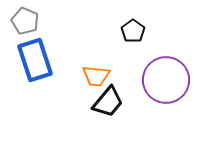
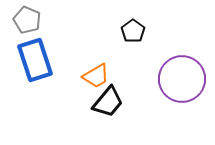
gray pentagon: moved 2 px right, 1 px up
orange trapezoid: rotated 36 degrees counterclockwise
purple circle: moved 16 px right, 1 px up
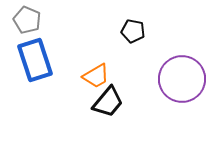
black pentagon: rotated 25 degrees counterclockwise
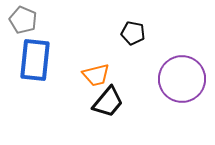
gray pentagon: moved 4 px left
black pentagon: moved 2 px down
blue rectangle: rotated 24 degrees clockwise
orange trapezoid: moved 1 px up; rotated 16 degrees clockwise
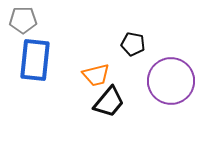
gray pentagon: rotated 24 degrees counterclockwise
black pentagon: moved 11 px down
purple circle: moved 11 px left, 2 px down
black trapezoid: moved 1 px right
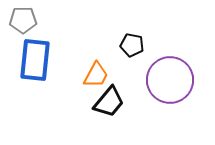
black pentagon: moved 1 px left, 1 px down
orange trapezoid: rotated 48 degrees counterclockwise
purple circle: moved 1 px left, 1 px up
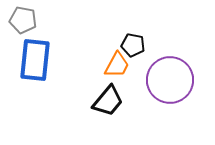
gray pentagon: rotated 12 degrees clockwise
black pentagon: moved 1 px right
orange trapezoid: moved 21 px right, 10 px up
black trapezoid: moved 1 px left, 1 px up
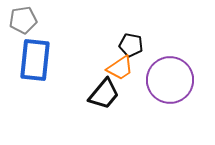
gray pentagon: rotated 20 degrees counterclockwise
black pentagon: moved 2 px left
orange trapezoid: moved 3 px right, 3 px down; rotated 28 degrees clockwise
black trapezoid: moved 4 px left, 7 px up
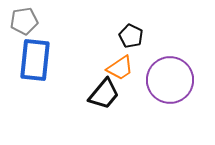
gray pentagon: moved 1 px right, 1 px down
black pentagon: moved 9 px up; rotated 15 degrees clockwise
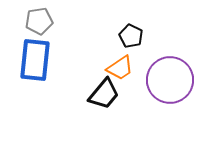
gray pentagon: moved 15 px right
